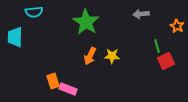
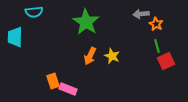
orange star: moved 21 px left, 2 px up
yellow star: rotated 21 degrees clockwise
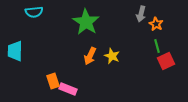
gray arrow: rotated 70 degrees counterclockwise
cyan trapezoid: moved 14 px down
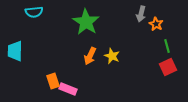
green line: moved 10 px right
red square: moved 2 px right, 6 px down
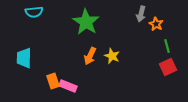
cyan trapezoid: moved 9 px right, 7 px down
pink rectangle: moved 3 px up
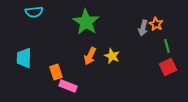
gray arrow: moved 2 px right, 14 px down
orange rectangle: moved 3 px right, 9 px up
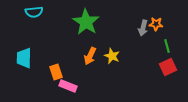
orange star: rotated 24 degrees counterclockwise
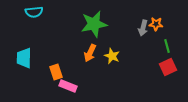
green star: moved 8 px right, 2 px down; rotated 28 degrees clockwise
orange arrow: moved 3 px up
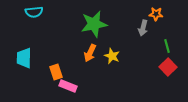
orange star: moved 10 px up
red square: rotated 18 degrees counterclockwise
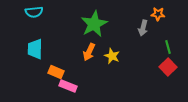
orange star: moved 2 px right
green star: rotated 16 degrees counterclockwise
green line: moved 1 px right, 1 px down
orange arrow: moved 1 px left, 1 px up
cyan trapezoid: moved 11 px right, 9 px up
orange rectangle: rotated 49 degrees counterclockwise
